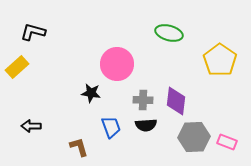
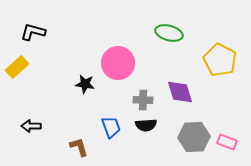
yellow pentagon: rotated 8 degrees counterclockwise
pink circle: moved 1 px right, 1 px up
black star: moved 6 px left, 9 px up
purple diamond: moved 4 px right, 9 px up; rotated 24 degrees counterclockwise
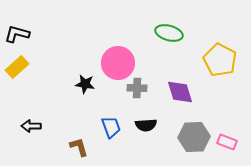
black L-shape: moved 16 px left, 2 px down
gray cross: moved 6 px left, 12 px up
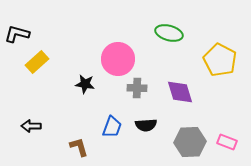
pink circle: moved 4 px up
yellow rectangle: moved 20 px right, 5 px up
blue trapezoid: moved 1 px right; rotated 40 degrees clockwise
gray hexagon: moved 4 px left, 5 px down
